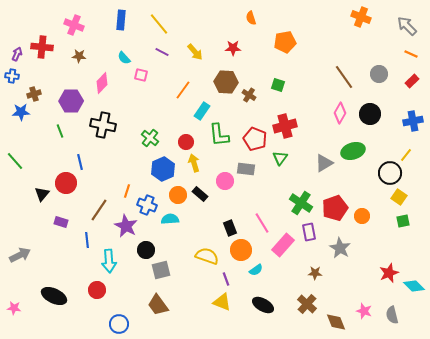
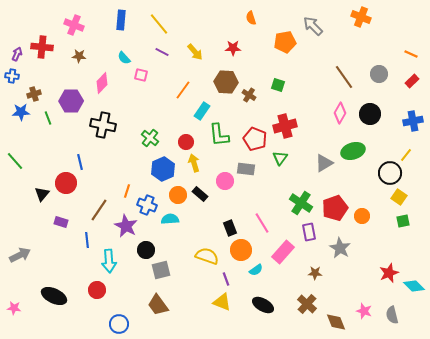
gray arrow at (407, 26): moved 94 px left
green line at (60, 131): moved 12 px left, 13 px up
pink rectangle at (283, 245): moved 7 px down
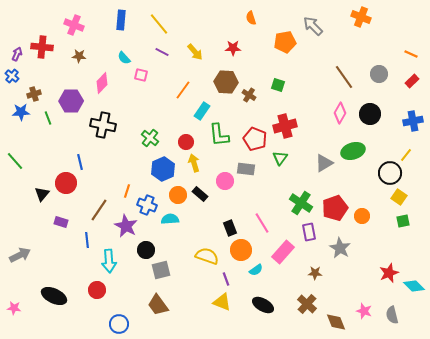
blue cross at (12, 76): rotated 32 degrees clockwise
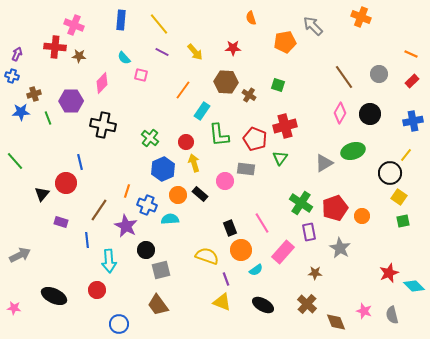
red cross at (42, 47): moved 13 px right
blue cross at (12, 76): rotated 24 degrees counterclockwise
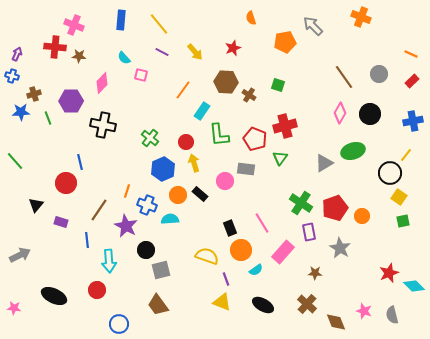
red star at (233, 48): rotated 21 degrees counterclockwise
black triangle at (42, 194): moved 6 px left, 11 px down
